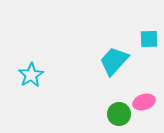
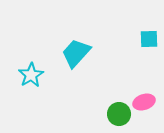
cyan trapezoid: moved 38 px left, 8 px up
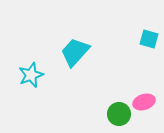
cyan square: rotated 18 degrees clockwise
cyan trapezoid: moved 1 px left, 1 px up
cyan star: rotated 10 degrees clockwise
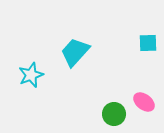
cyan square: moved 1 px left, 4 px down; rotated 18 degrees counterclockwise
pink ellipse: rotated 55 degrees clockwise
green circle: moved 5 px left
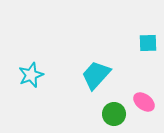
cyan trapezoid: moved 21 px right, 23 px down
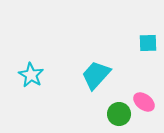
cyan star: rotated 20 degrees counterclockwise
green circle: moved 5 px right
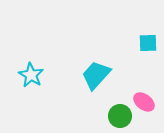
green circle: moved 1 px right, 2 px down
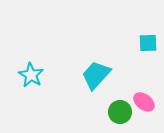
green circle: moved 4 px up
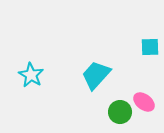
cyan square: moved 2 px right, 4 px down
